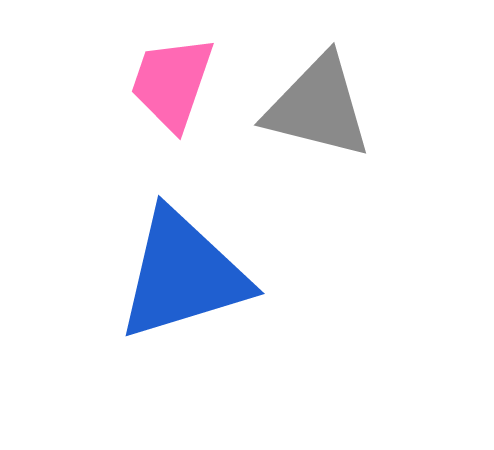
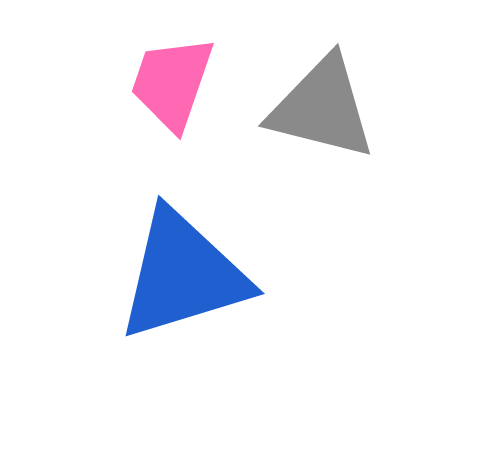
gray triangle: moved 4 px right, 1 px down
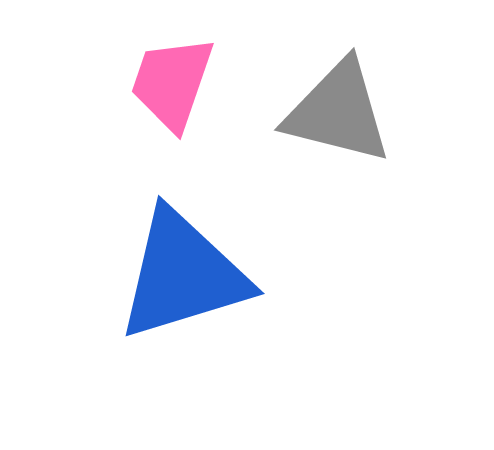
gray triangle: moved 16 px right, 4 px down
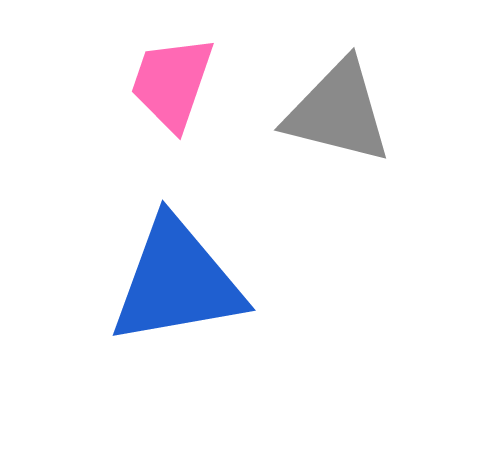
blue triangle: moved 6 px left, 7 px down; rotated 7 degrees clockwise
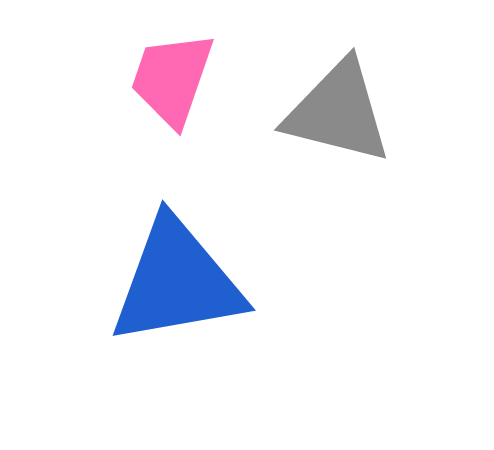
pink trapezoid: moved 4 px up
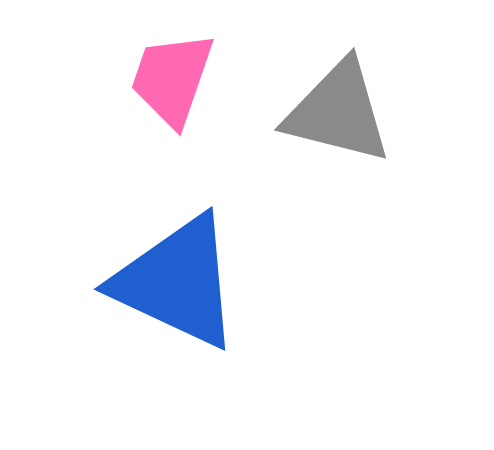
blue triangle: rotated 35 degrees clockwise
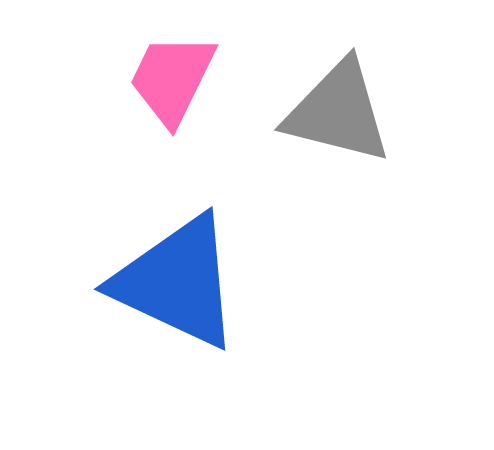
pink trapezoid: rotated 7 degrees clockwise
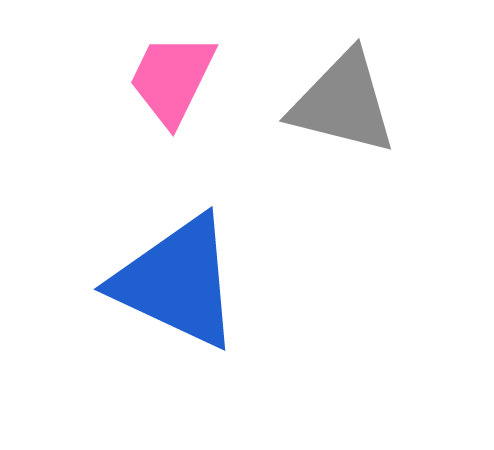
gray triangle: moved 5 px right, 9 px up
